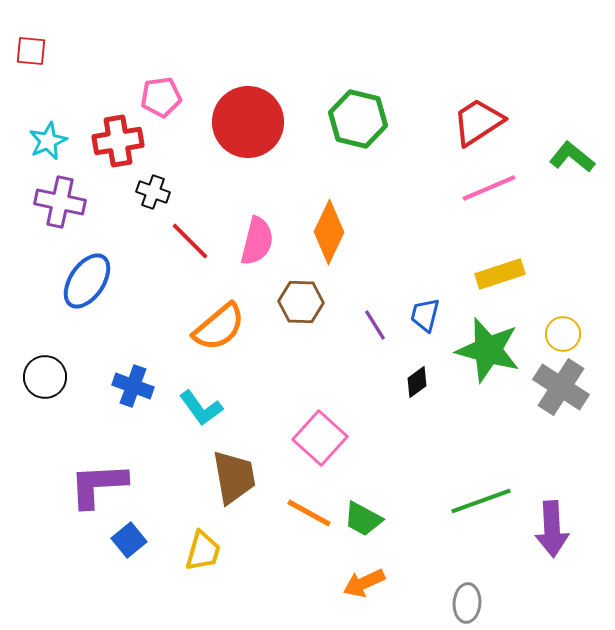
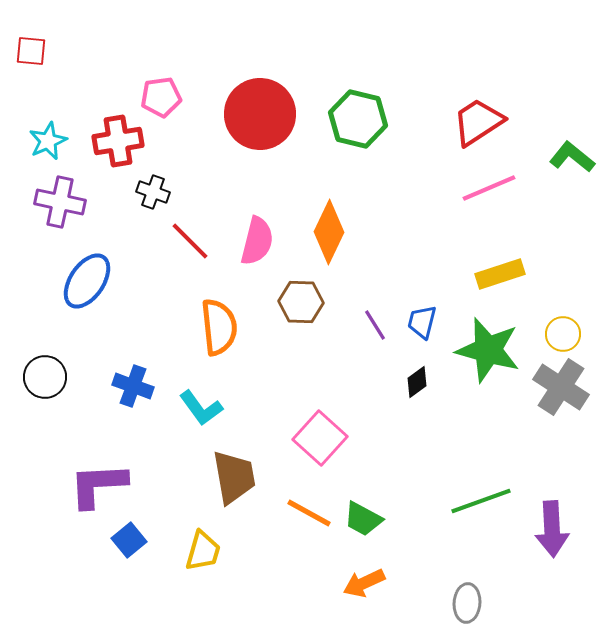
red circle: moved 12 px right, 8 px up
blue trapezoid: moved 3 px left, 7 px down
orange semicircle: rotated 56 degrees counterclockwise
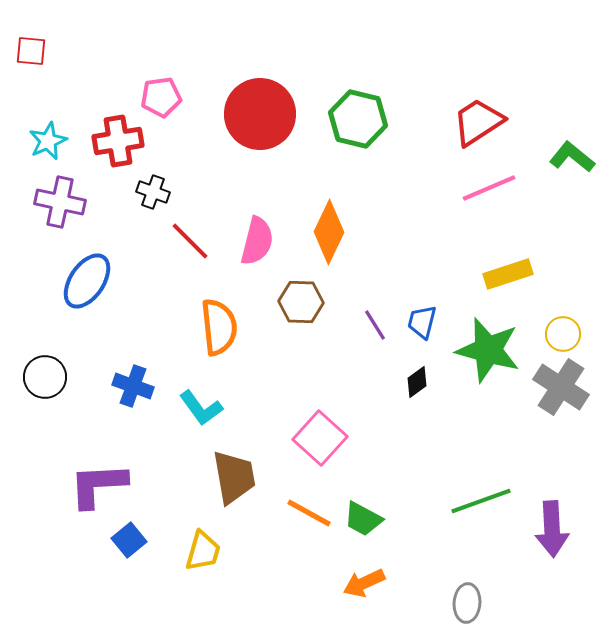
yellow rectangle: moved 8 px right
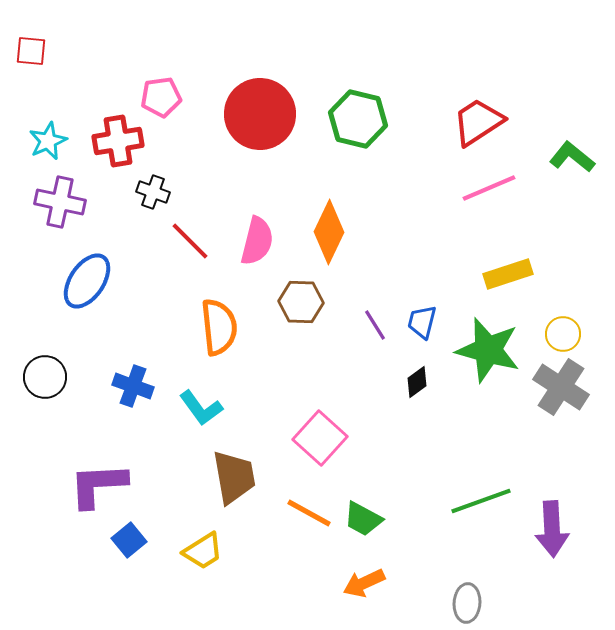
yellow trapezoid: rotated 42 degrees clockwise
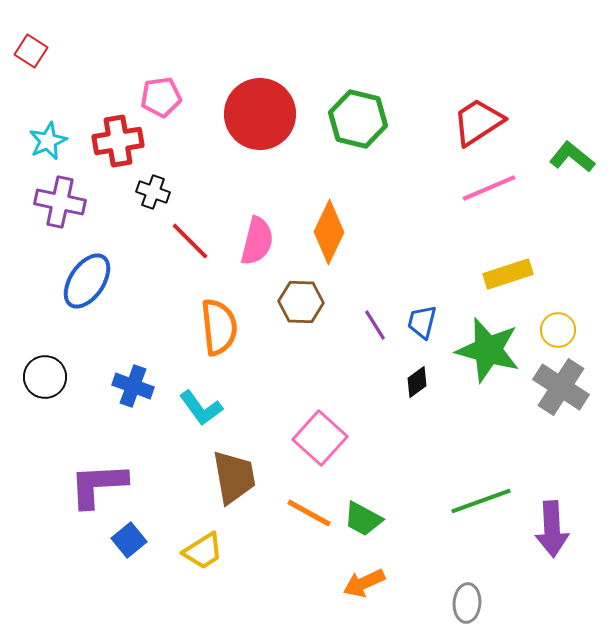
red square: rotated 28 degrees clockwise
yellow circle: moved 5 px left, 4 px up
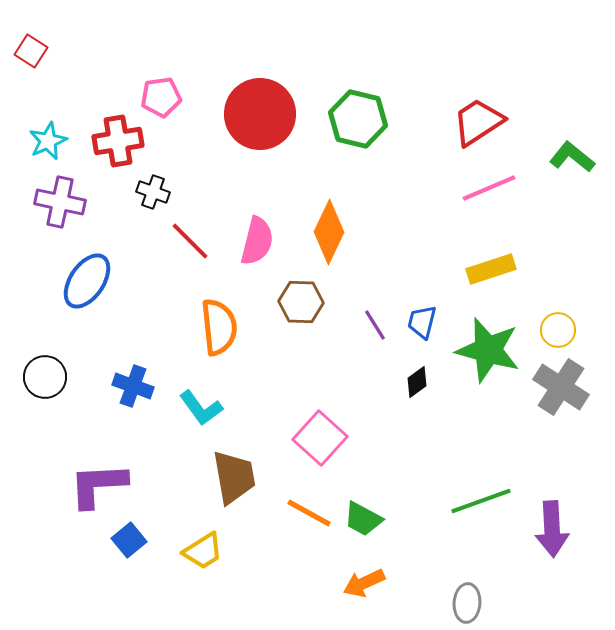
yellow rectangle: moved 17 px left, 5 px up
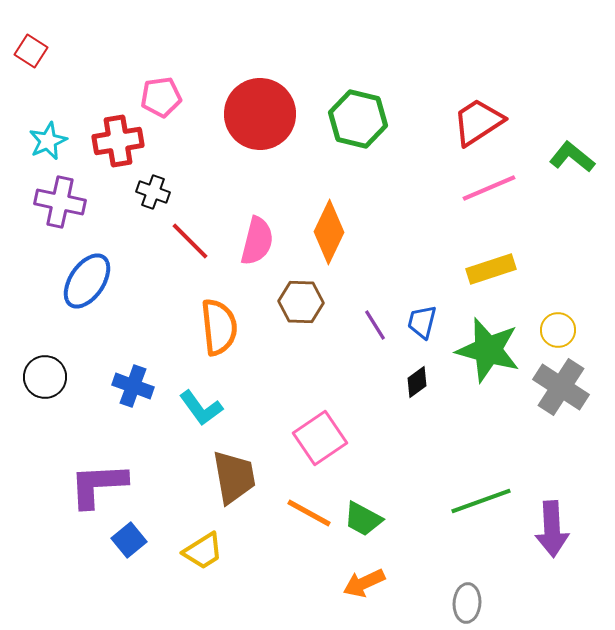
pink square: rotated 14 degrees clockwise
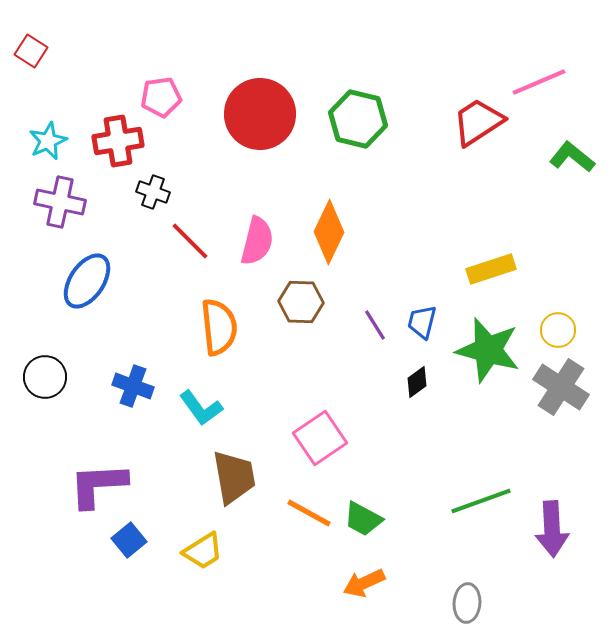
pink line: moved 50 px right, 106 px up
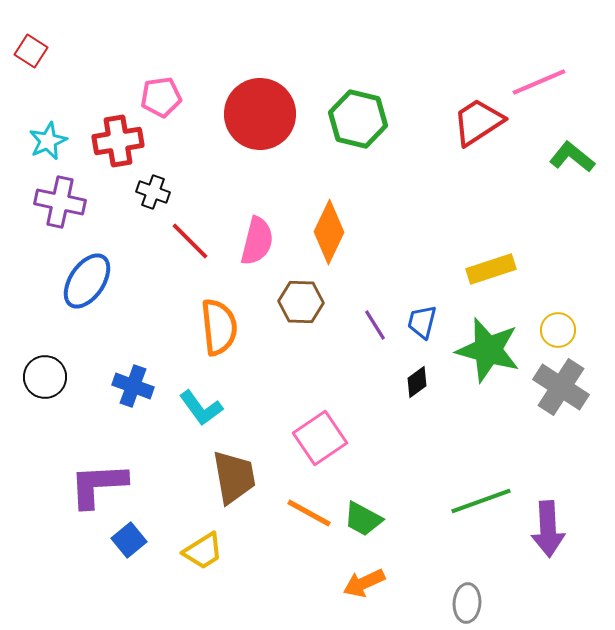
purple arrow: moved 4 px left
